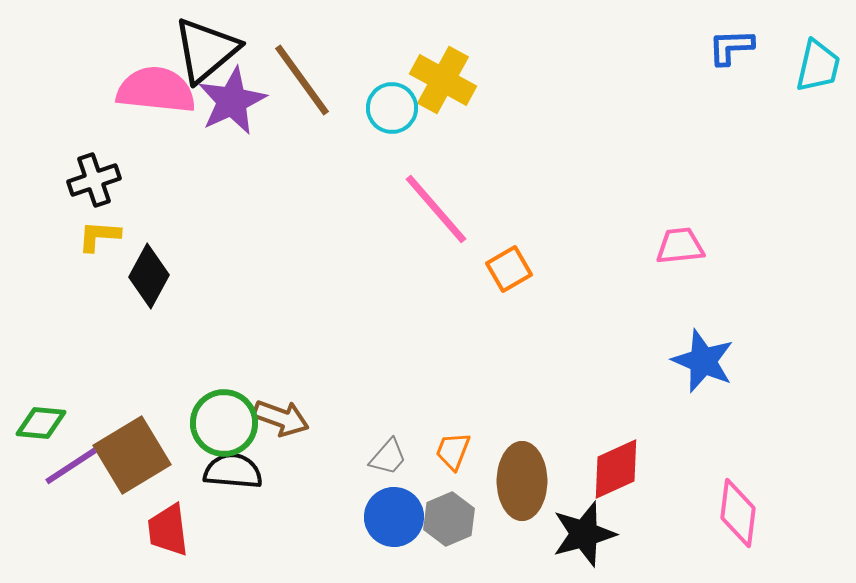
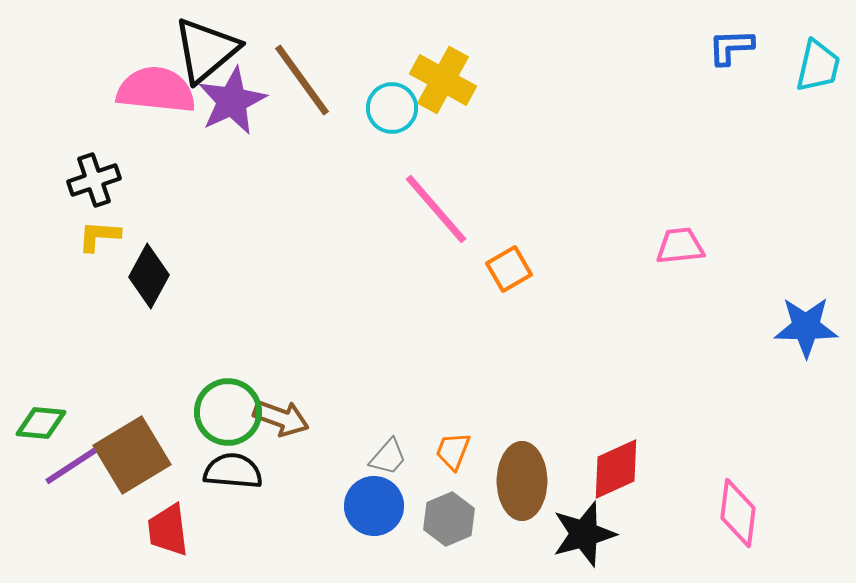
blue star: moved 103 px right, 34 px up; rotated 22 degrees counterclockwise
green circle: moved 4 px right, 11 px up
blue circle: moved 20 px left, 11 px up
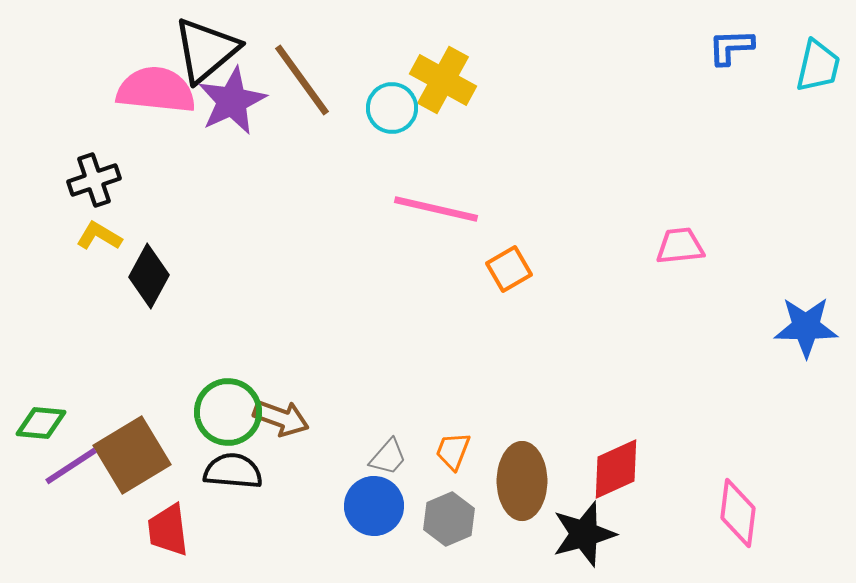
pink line: rotated 36 degrees counterclockwise
yellow L-shape: rotated 27 degrees clockwise
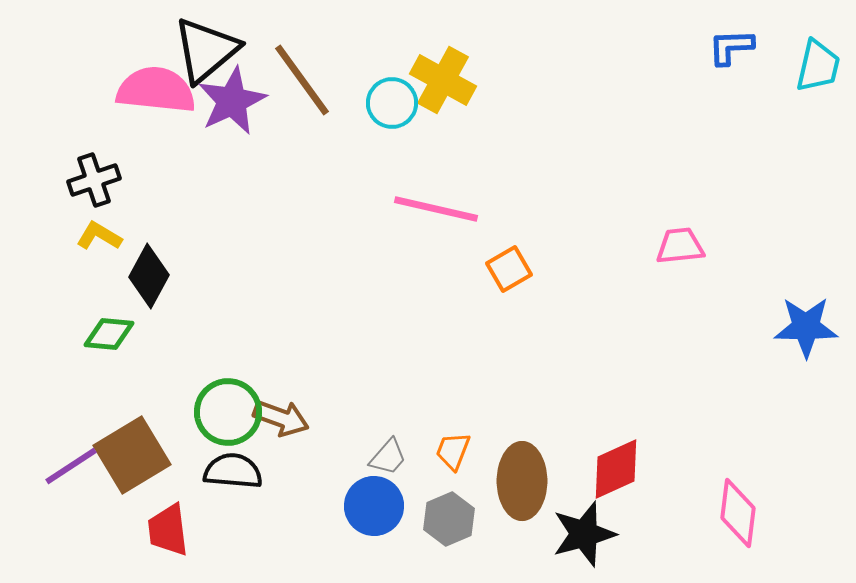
cyan circle: moved 5 px up
green diamond: moved 68 px right, 89 px up
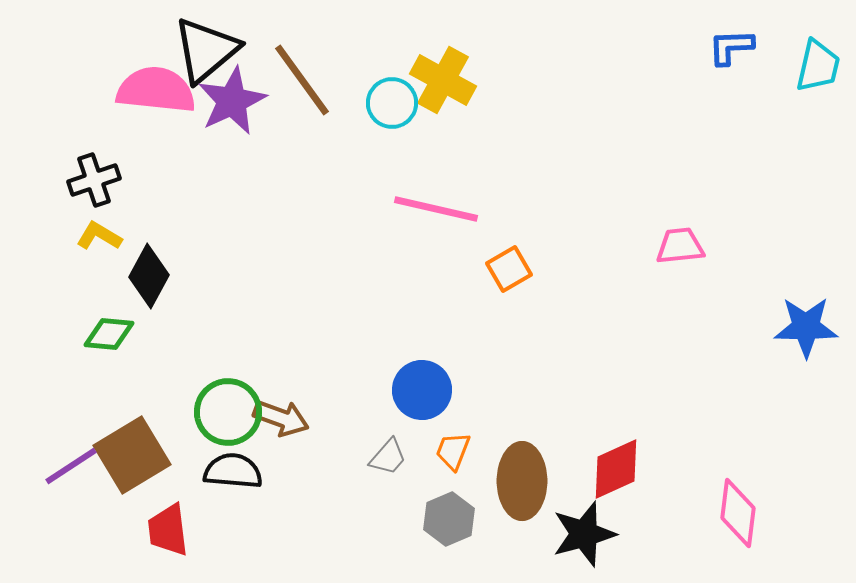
blue circle: moved 48 px right, 116 px up
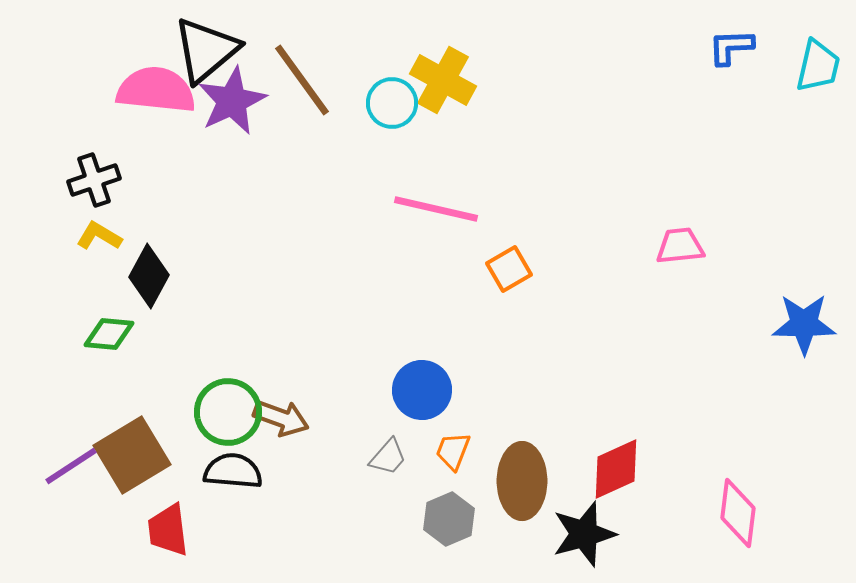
blue star: moved 2 px left, 3 px up
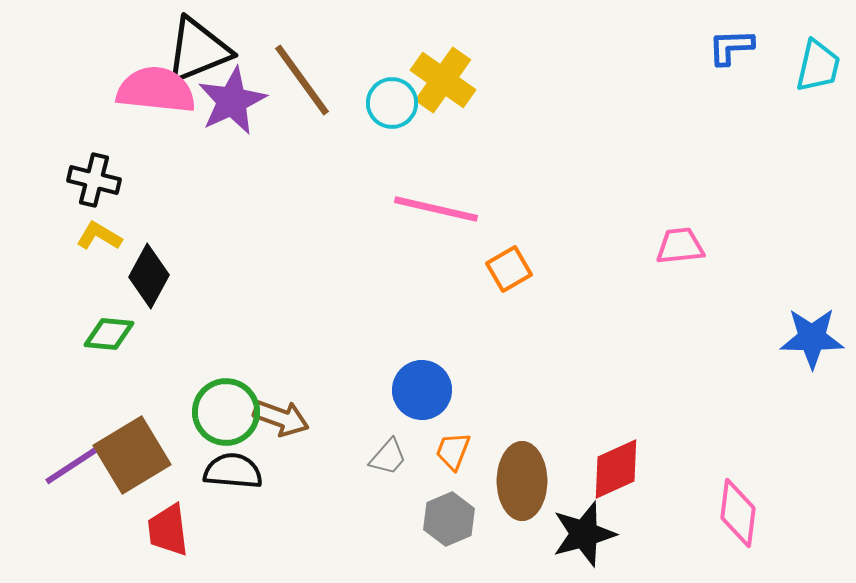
black triangle: moved 8 px left; rotated 18 degrees clockwise
yellow cross: rotated 6 degrees clockwise
black cross: rotated 33 degrees clockwise
blue star: moved 8 px right, 14 px down
green circle: moved 2 px left
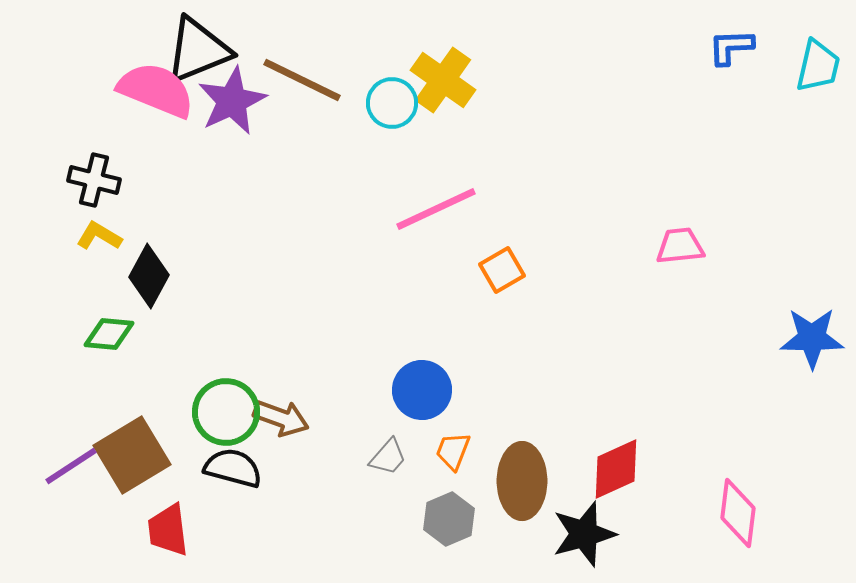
brown line: rotated 28 degrees counterclockwise
pink semicircle: rotated 16 degrees clockwise
pink line: rotated 38 degrees counterclockwise
orange square: moved 7 px left, 1 px down
black semicircle: moved 3 px up; rotated 10 degrees clockwise
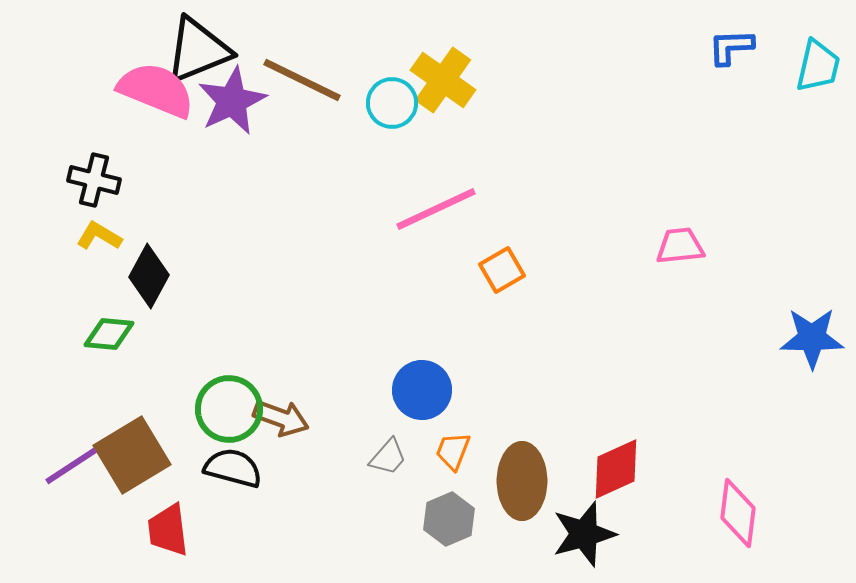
green circle: moved 3 px right, 3 px up
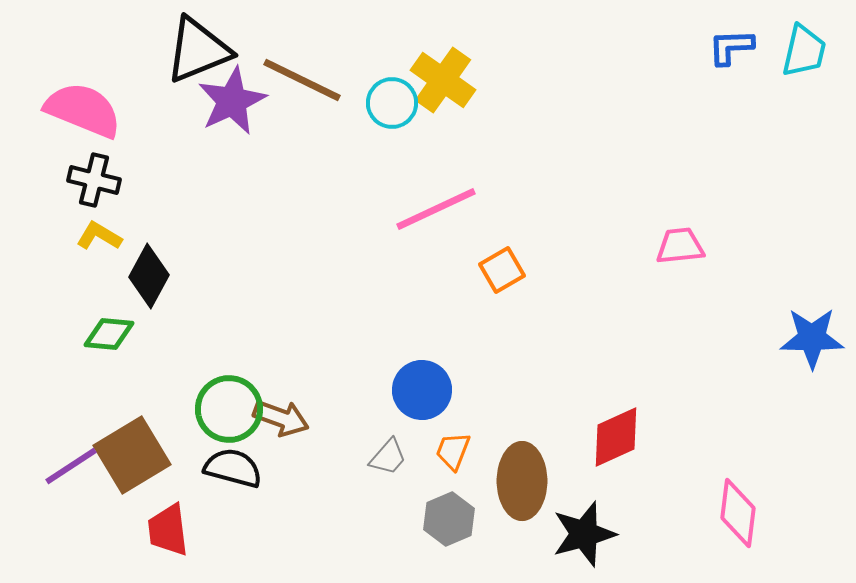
cyan trapezoid: moved 14 px left, 15 px up
pink semicircle: moved 73 px left, 20 px down
red diamond: moved 32 px up
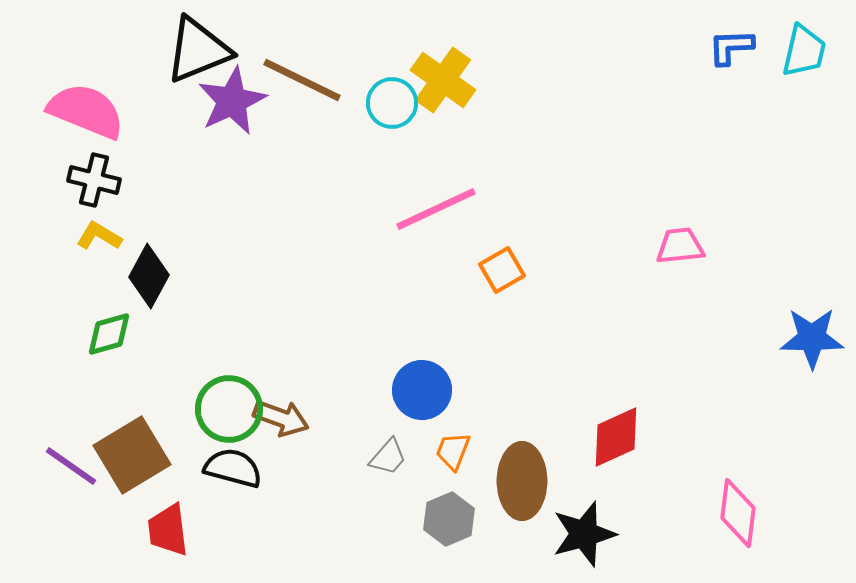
pink semicircle: moved 3 px right, 1 px down
green diamond: rotated 21 degrees counterclockwise
purple line: rotated 68 degrees clockwise
